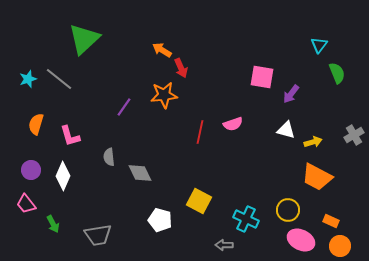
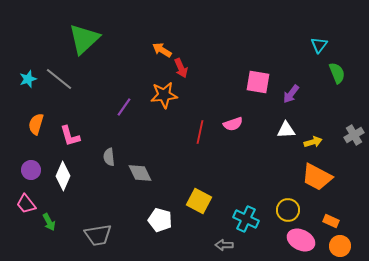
pink square: moved 4 px left, 5 px down
white triangle: rotated 18 degrees counterclockwise
green arrow: moved 4 px left, 2 px up
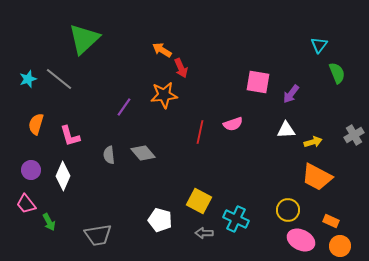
gray semicircle: moved 2 px up
gray diamond: moved 3 px right, 20 px up; rotated 15 degrees counterclockwise
cyan cross: moved 10 px left
gray arrow: moved 20 px left, 12 px up
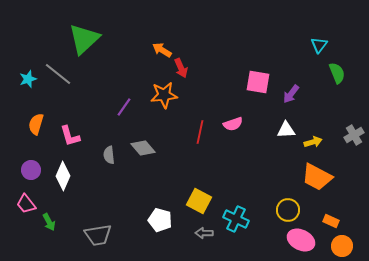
gray line: moved 1 px left, 5 px up
gray diamond: moved 5 px up
orange circle: moved 2 px right
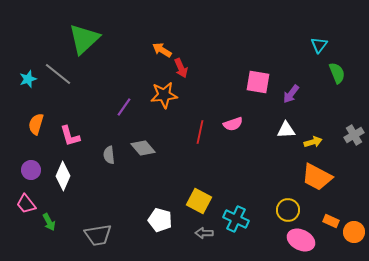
orange circle: moved 12 px right, 14 px up
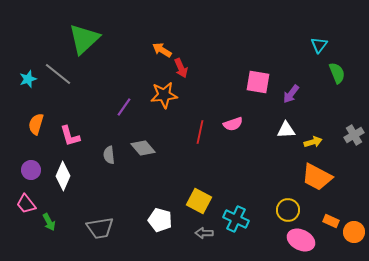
gray trapezoid: moved 2 px right, 7 px up
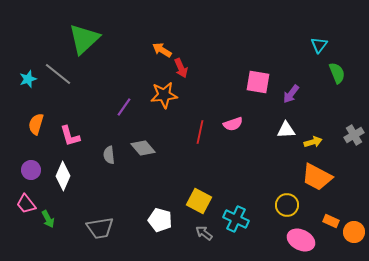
yellow circle: moved 1 px left, 5 px up
green arrow: moved 1 px left, 3 px up
gray arrow: rotated 36 degrees clockwise
